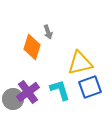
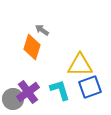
gray arrow: moved 6 px left, 2 px up; rotated 144 degrees clockwise
yellow triangle: moved 2 px down; rotated 12 degrees clockwise
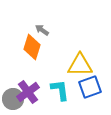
cyan L-shape: rotated 10 degrees clockwise
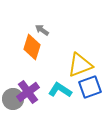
yellow triangle: rotated 20 degrees counterclockwise
cyan L-shape: rotated 50 degrees counterclockwise
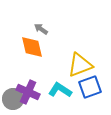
gray arrow: moved 1 px left, 1 px up
orange diamond: rotated 30 degrees counterclockwise
purple cross: rotated 30 degrees counterclockwise
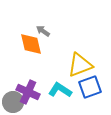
gray arrow: moved 2 px right, 2 px down
orange diamond: moved 1 px left, 3 px up
gray circle: moved 3 px down
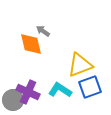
gray circle: moved 2 px up
